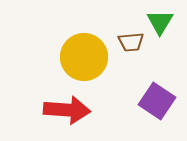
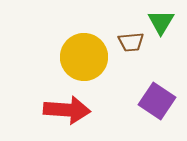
green triangle: moved 1 px right
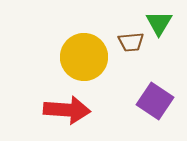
green triangle: moved 2 px left, 1 px down
purple square: moved 2 px left
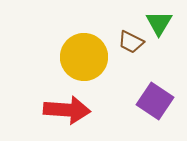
brown trapezoid: rotated 32 degrees clockwise
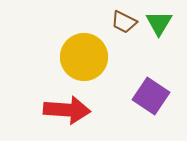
brown trapezoid: moved 7 px left, 20 px up
purple square: moved 4 px left, 5 px up
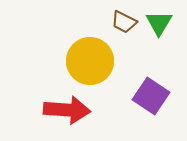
yellow circle: moved 6 px right, 4 px down
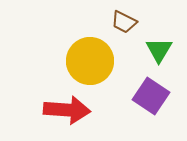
green triangle: moved 27 px down
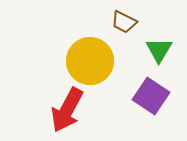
red arrow: rotated 114 degrees clockwise
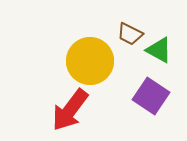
brown trapezoid: moved 6 px right, 12 px down
green triangle: rotated 32 degrees counterclockwise
red arrow: moved 3 px right; rotated 9 degrees clockwise
